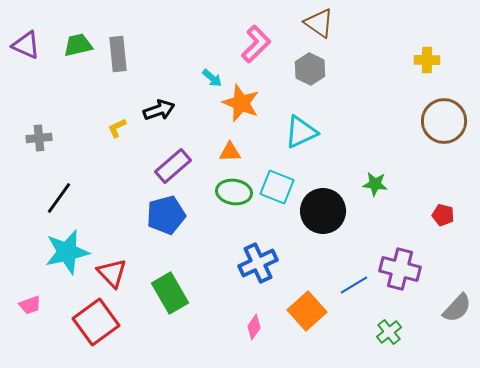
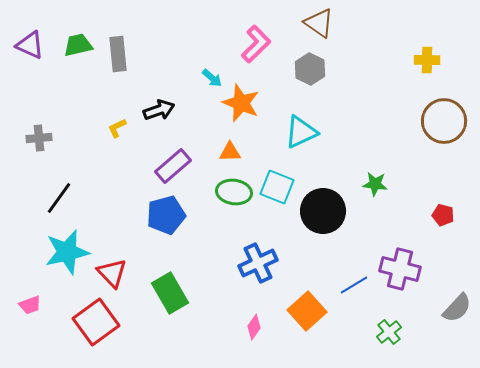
purple triangle: moved 4 px right
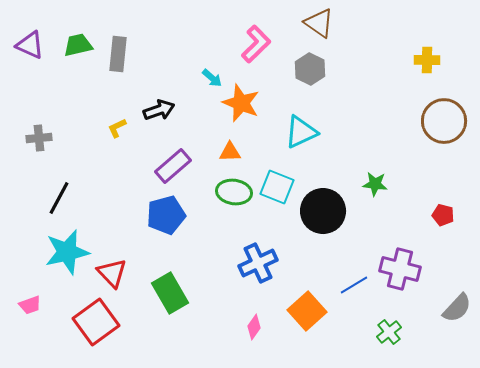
gray rectangle: rotated 12 degrees clockwise
black line: rotated 8 degrees counterclockwise
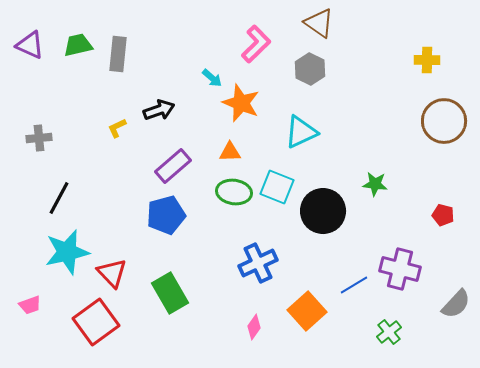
gray semicircle: moved 1 px left, 4 px up
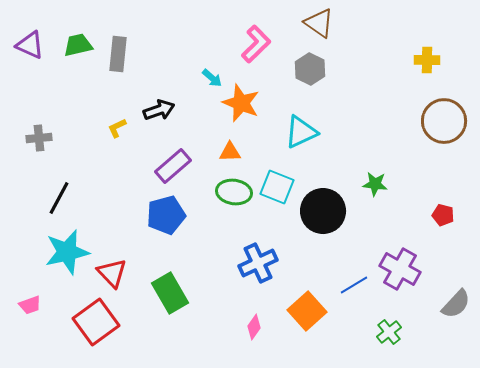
purple cross: rotated 15 degrees clockwise
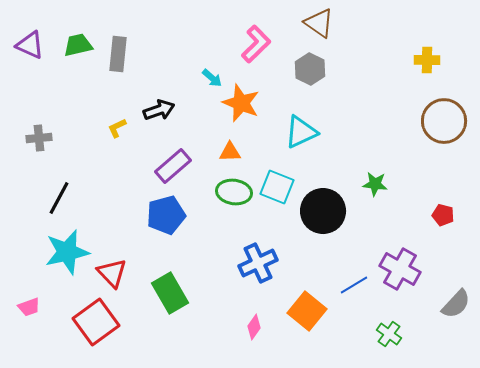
pink trapezoid: moved 1 px left, 2 px down
orange square: rotated 9 degrees counterclockwise
green cross: moved 2 px down; rotated 15 degrees counterclockwise
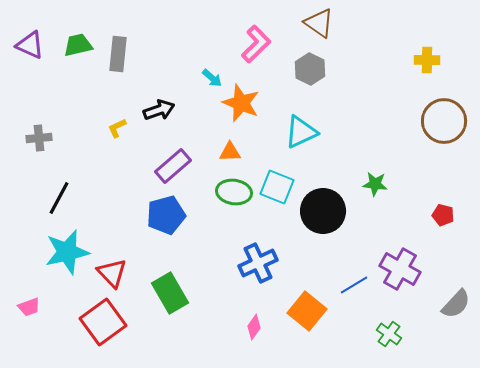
red square: moved 7 px right
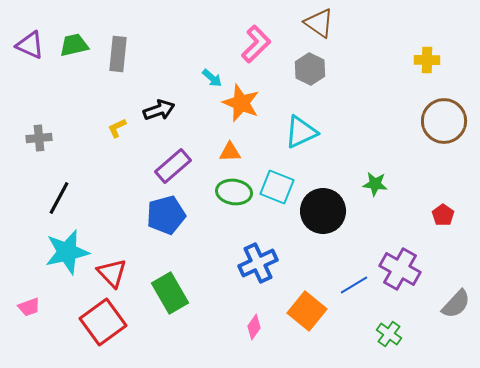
green trapezoid: moved 4 px left
red pentagon: rotated 20 degrees clockwise
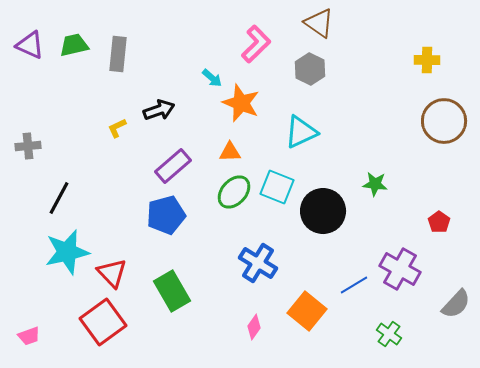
gray cross: moved 11 px left, 8 px down
green ellipse: rotated 56 degrees counterclockwise
red pentagon: moved 4 px left, 7 px down
blue cross: rotated 33 degrees counterclockwise
green rectangle: moved 2 px right, 2 px up
pink trapezoid: moved 29 px down
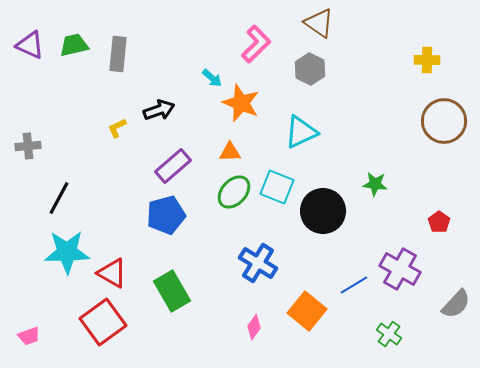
cyan star: rotated 12 degrees clockwise
red triangle: rotated 16 degrees counterclockwise
